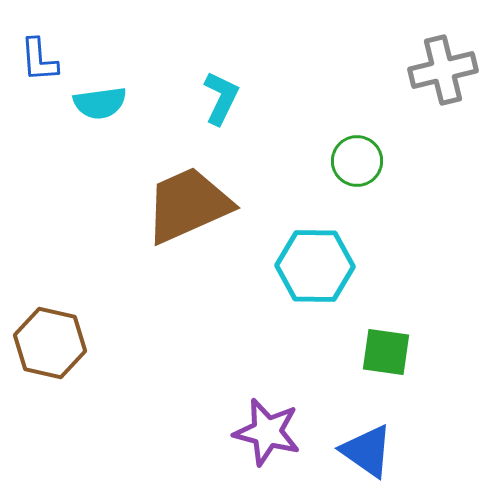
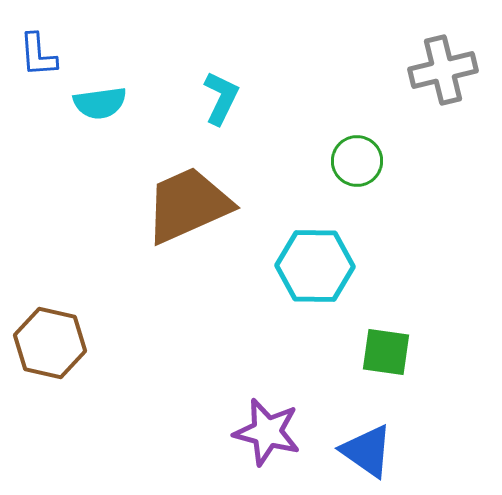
blue L-shape: moved 1 px left, 5 px up
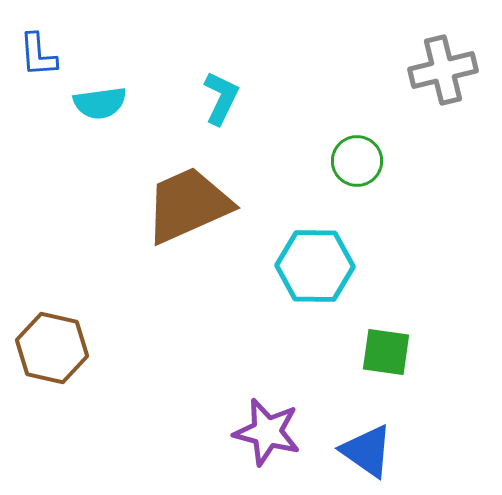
brown hexagon: moved 2 px right, 5 px down
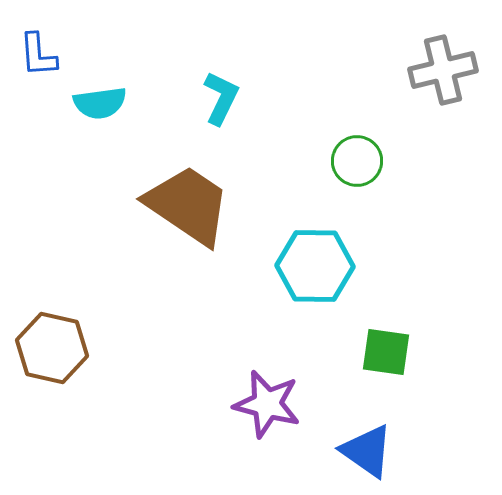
brown trapezoid: rotated 58 degrees clockwise
purple star: moved 28 px up
